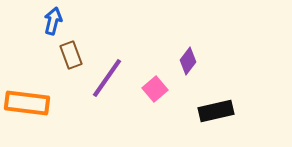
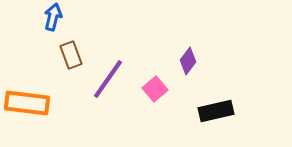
blue arrow: moved 4 px up
purple line: moved 1 px right, 1 px down
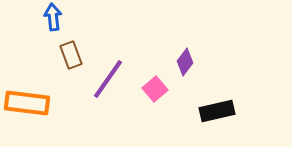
blue arrow: rotated 20 degrees counterclockwise
purple diamond: moved 3 px left, 1 px down
black rectangle: moved 1 px right
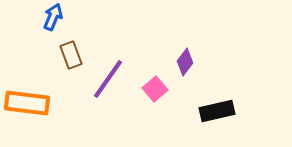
blue arrow: rotated 28 degrees clockwise
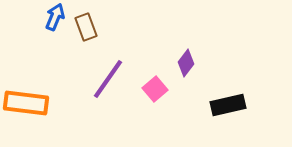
blue arrow: moved 2 px right
brown rectangle: moved 15 px right, 28 px up
purple diamond: moved 1 px right, 1 px down
orange rectangle: moved 1 px left
black rectangle: moved 11 px right, 6 px up
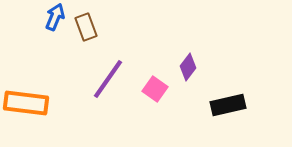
purple diamond: moved 2 px right, 4 px down
pink square: rotated 15 degrees counterclockwise
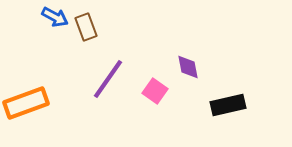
blue arrow: rotated 96 degrees clockwise
purple diamond: rotated 48 degrees counterclockwise
pink square: moved 2 px down
orange rectangle: rotated 27 degrees counterclockwise
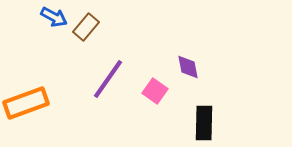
blue arrow: moved 1 px left
brown rectangle: rotated 60 degrees clockwise
black rectangle: moved 24 px left, 18 px down; rotated 76 degrees counterclockwise
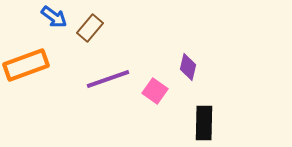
blue arrow: rotated 8 degrees clockwise
brown rectangle: moved 4 px right, 1 px down
purple diamond: rotated 24 degrees clockwise
purple line: rotated 36 degrees clockwise
orange rectangle: moved 38 px up
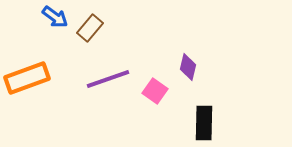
blue arrow: moved 1 px right
orange rectangle: moved 1 px right, 13 px down
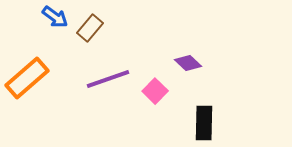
purple diamond: moved 4 px up; rotated 60 degrees counterclockwise
orange rectangle: rotated 21 degrees counterclockwise
pink square: rotated 10 degrees clockwise
